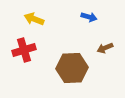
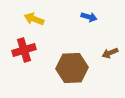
brown arrow: moved 5 px right, 5 px down
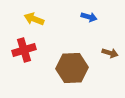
brown arrow: rotated 140 degrees counterclockwise
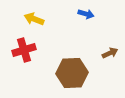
blue arrow: moved 3 px left, 3 px up
brown arrow: rotated 42 degrees counterclockwise
brown hexagon: moved 5 px down
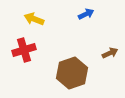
blue arrow: rotated 42 degrees counterclockwise
brown hexagon: rotated 16 degrees counterclockwise
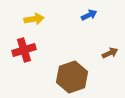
blue arrow: moved 3 px right, 1 px down
yellow arrow: rotated 150 degrees clockwise
brown hexagon: moved 4 px down
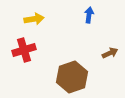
blue arrow: rotated 56 degrees counterclockwise
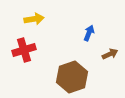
blue arrow: moved 18 px down; rotated 14 degrees clockwise
brown arrow: moved 1 px down
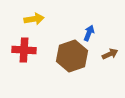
red cross: rotated 20 degrees clockwise
brown hexagon: moved 21 px up
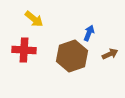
yellow arrow: rotated 48 degrees clockwise
